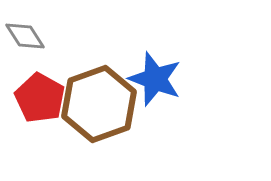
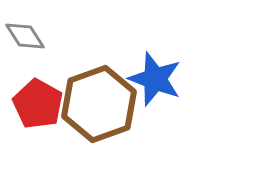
red pentagon: moved 2 px left, 6 px down
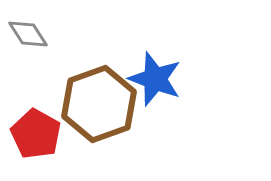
gray diamond: moved 3 px right, 2 px up
red pentagon: moved 2 px left, 30 px down
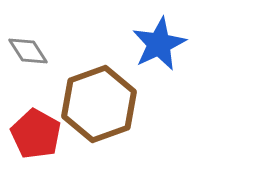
gray diamond: moved 17 px down
blue star: moved 4 px right, 35 px up; rotated 26 degrees clockwise
